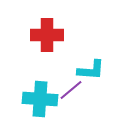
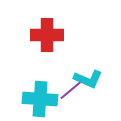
cyan L-shape: moved 3 px left, 9 px down; rotated 20 degrees clockwise
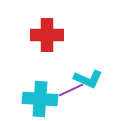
purple line: rotated 15 degrees clockwise
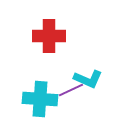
red cross: moved 2 px right, 1 px down
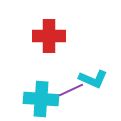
cyan L-shape: moved 5 px right
cyan cross: moved 1 px right
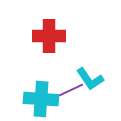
cyan L-shape: moved 3 px left; rotated 32 degrees clockwise
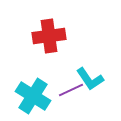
red cross: rotated 8 degrees counterclockwise
cyan cross: moved 8 px left, 3 px up; rotated 28 degrees clockwise
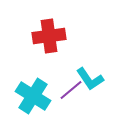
purple line: rotated 15 degrees counterclockwise
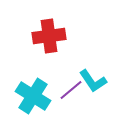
cyan L-shape: moved 3 px right, 2 px down
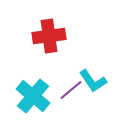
cyan cross: rotated 8 degrees clockwise
